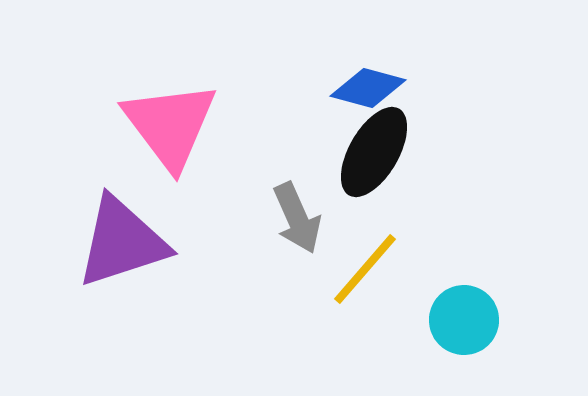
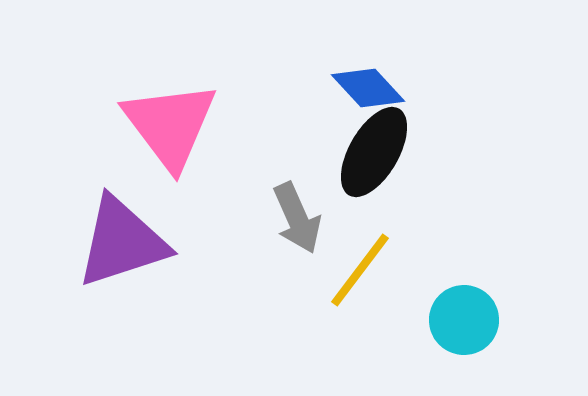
blue diamond: rotated 32 degrees clockwise
yellow line: moved 5 px left, 1 px down; rotated 4 degrees counterclockwise
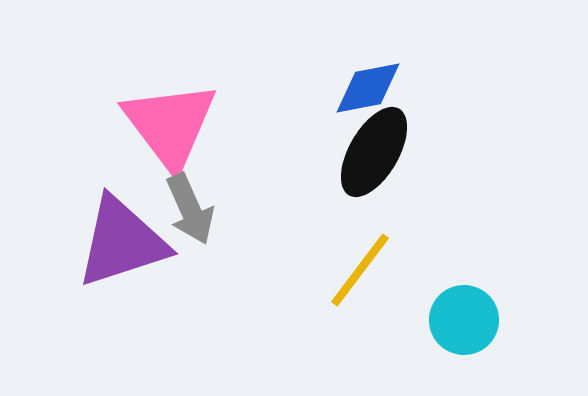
blue diamond: rotated 58 degrees counterclockwise
gray arrow: moved 107 px left, 9 px up
